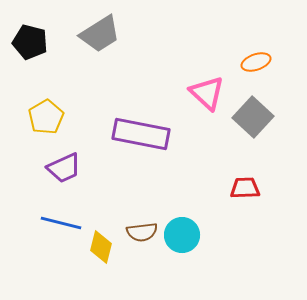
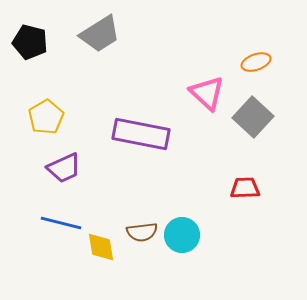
yellow diamond: rotated 24 degrees counterclockwise
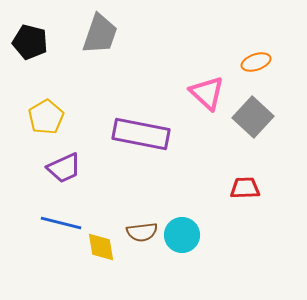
gray trapezoid: rotated 39 degrees counterclockwise
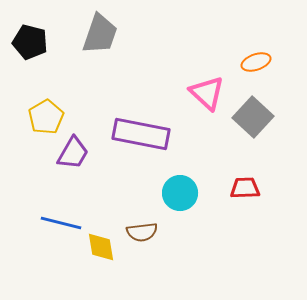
purple trapezoid: moved 9 px right, 15 px up; rotated 36 degrees counterclockwise
cyan circle: moved 2 px left, 42 px up
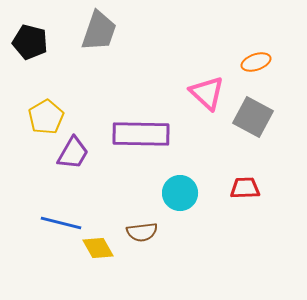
gray trapezoid: moved 1 px left, 3 px up
gray square: rotated 15 degrees counterclockwise
purple rectangle: rotated 10 degrees counterclockwise
yellow diamond: moved 3 px left, 1 px down; rotated 20 degrees counterclockwise
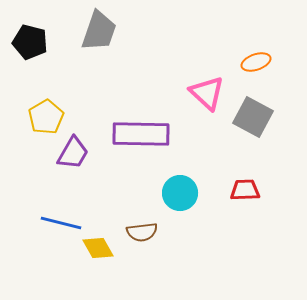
red trapezoid: moved 2 px down
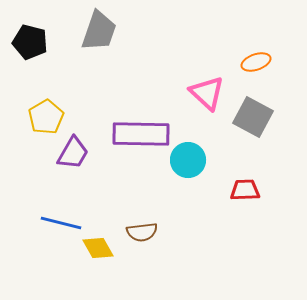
cyan circle: moved 8 px right, 33 px up
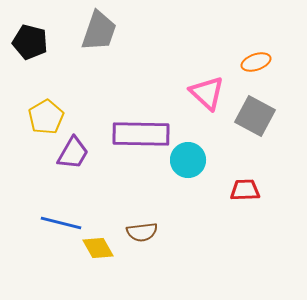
gray square: moved 2 px right, 1 px up
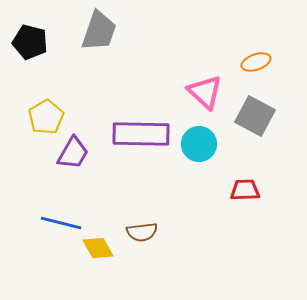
pink triangle: moved 2 px left, 1 px up
cyan circle: moved 11 px right, 16 px up
